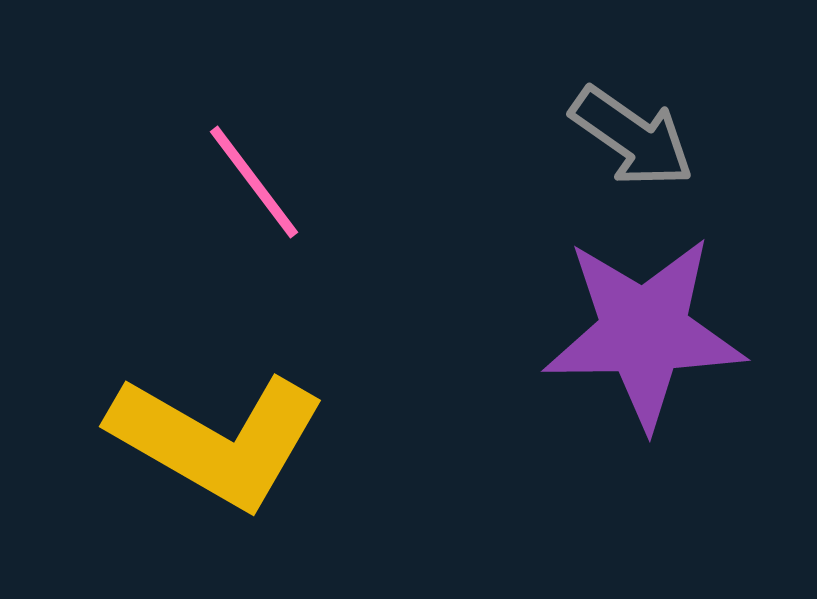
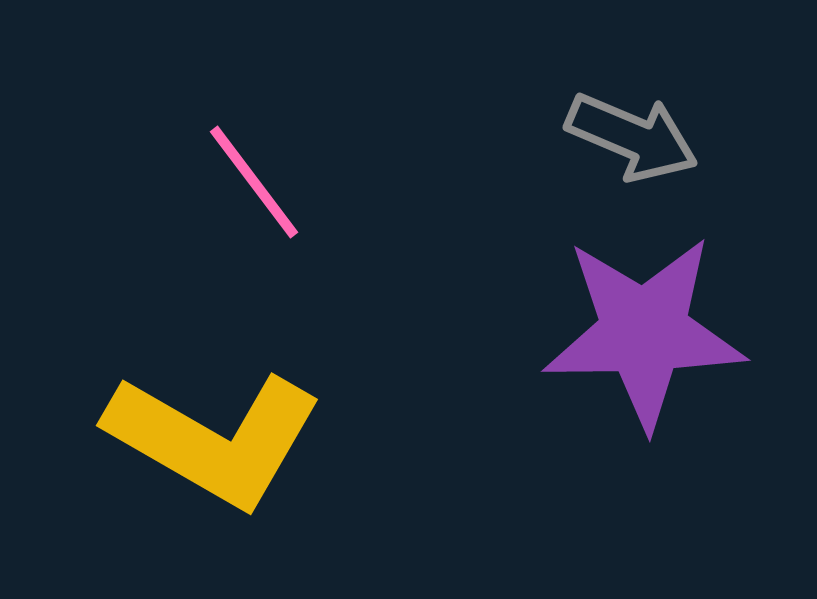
gray arrow: rotated 12 degrees counterclockwise
yellow L-shape: moved 3 px left, 1 px up
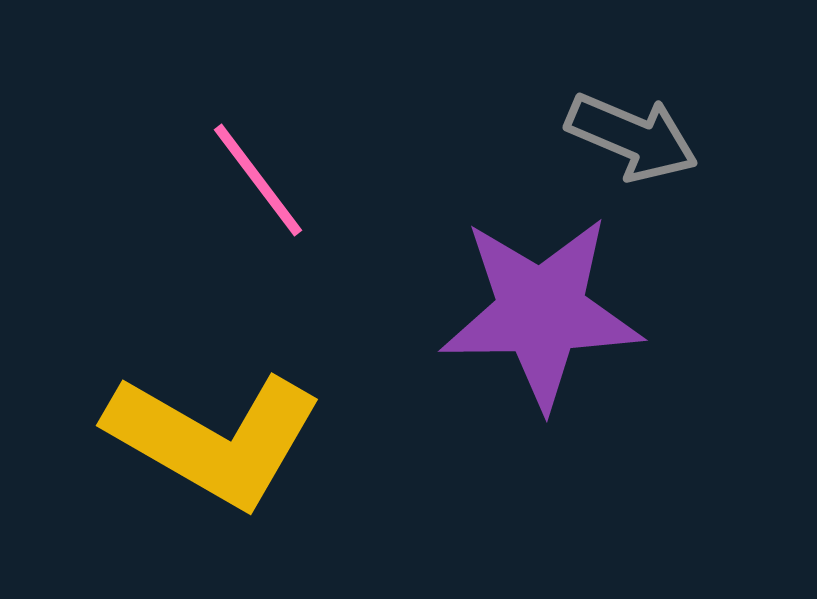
pink line: moved 4 px right, 2 px up
purple star: moved 103 px left, 20 px up
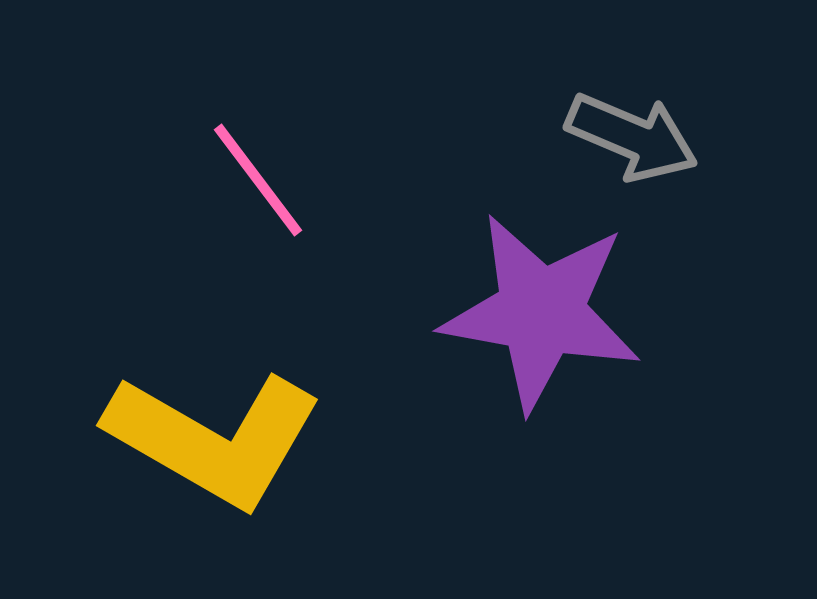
purple star: rotated 11 degrees clockwise
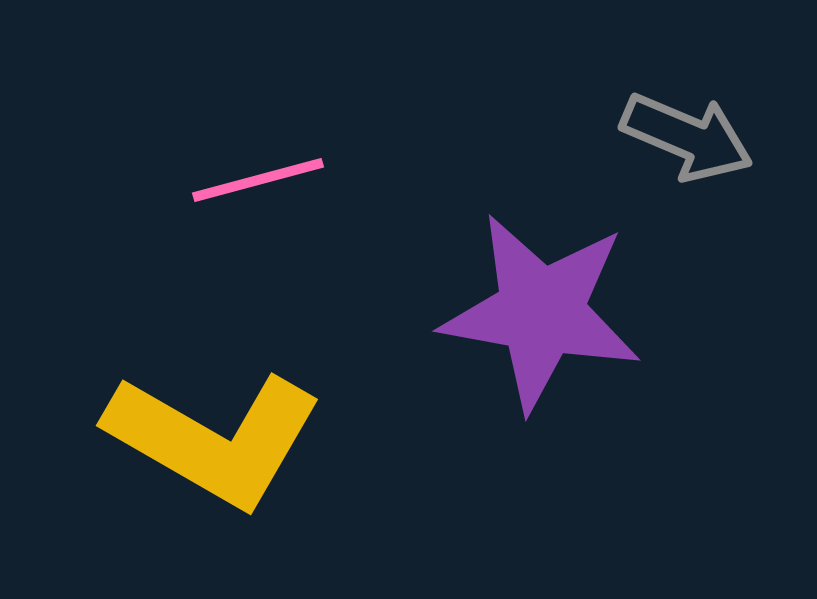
gray arrow: moved 55 px right
pink line: rotated 68 degrees counterclockwise
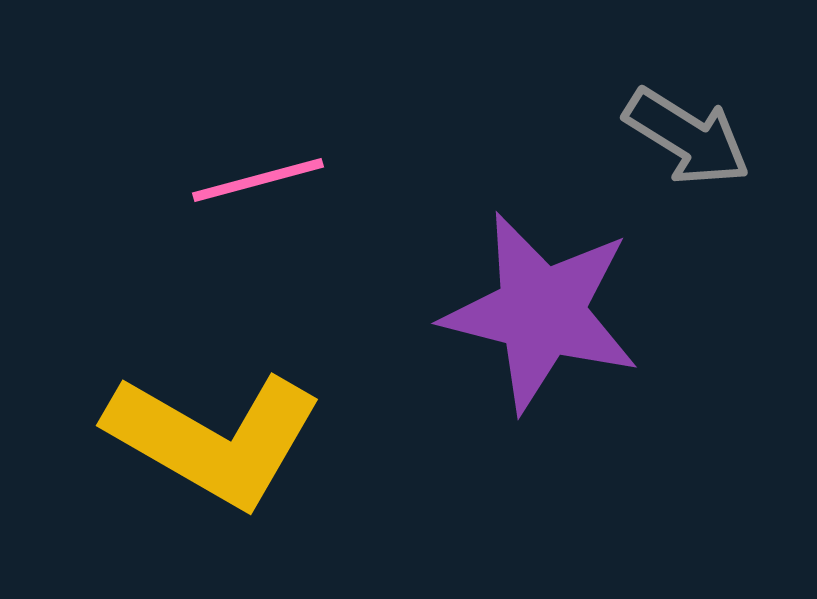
gray arrow: rotated 9 degrees clockwise
purple star: rotated 4 degrees clockwise
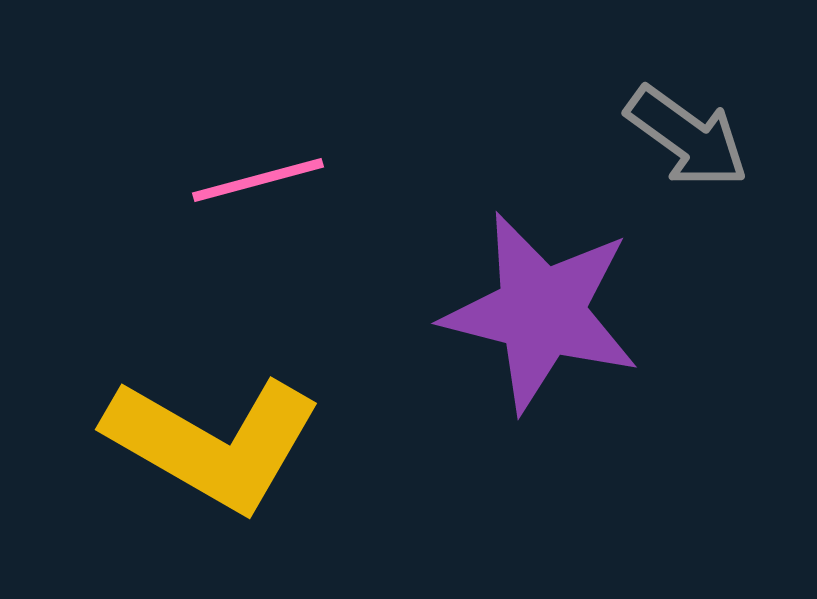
gray arrow: rotated 4 degrees clockwise
yellow L-shape: moved 1 px left, 4 px down
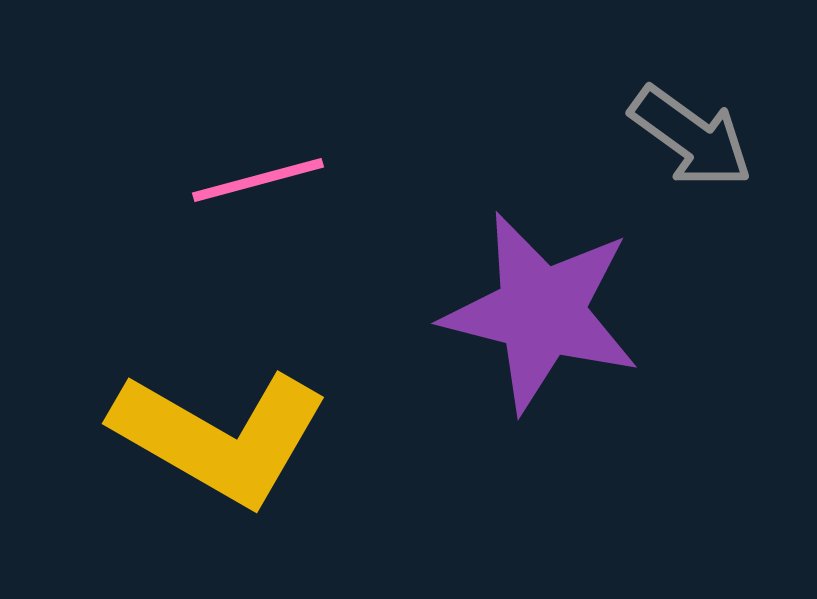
gray arrow: moved 4 px right
yellow L-shape: moved 7 px right, 6 px up
